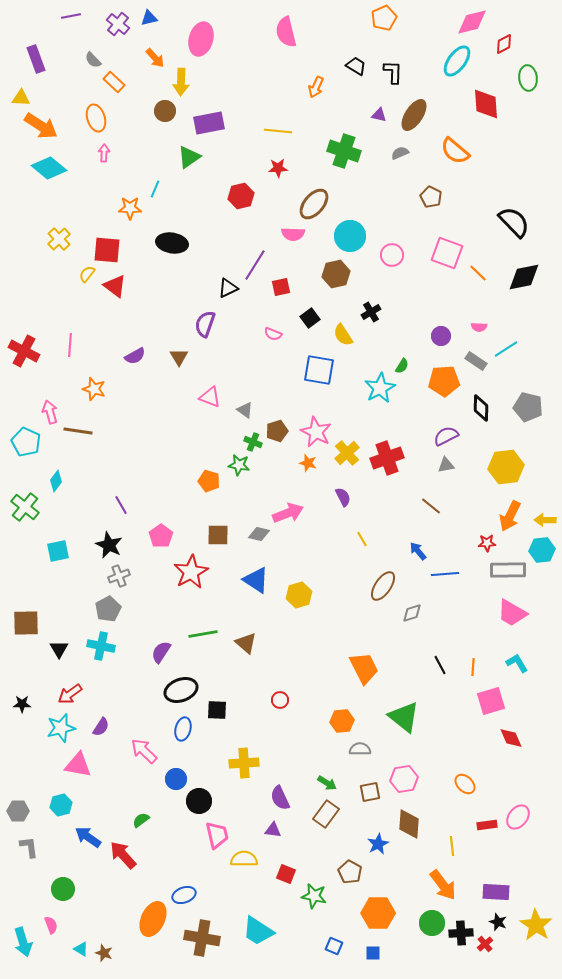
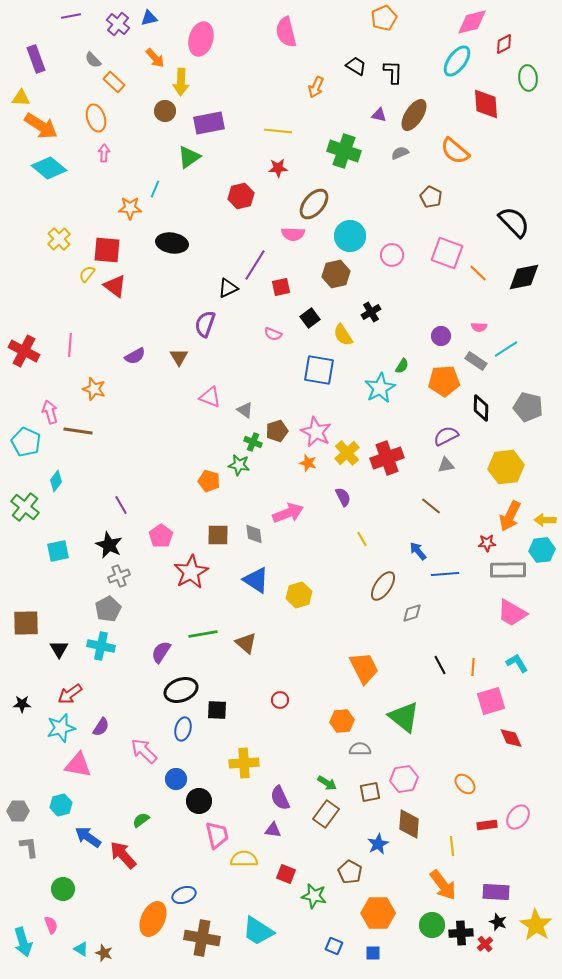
gray diamond at (259, 534): moved 5 px left; rotated 70 degrees clockwise
green circle at (432, 923): moved 2 px down
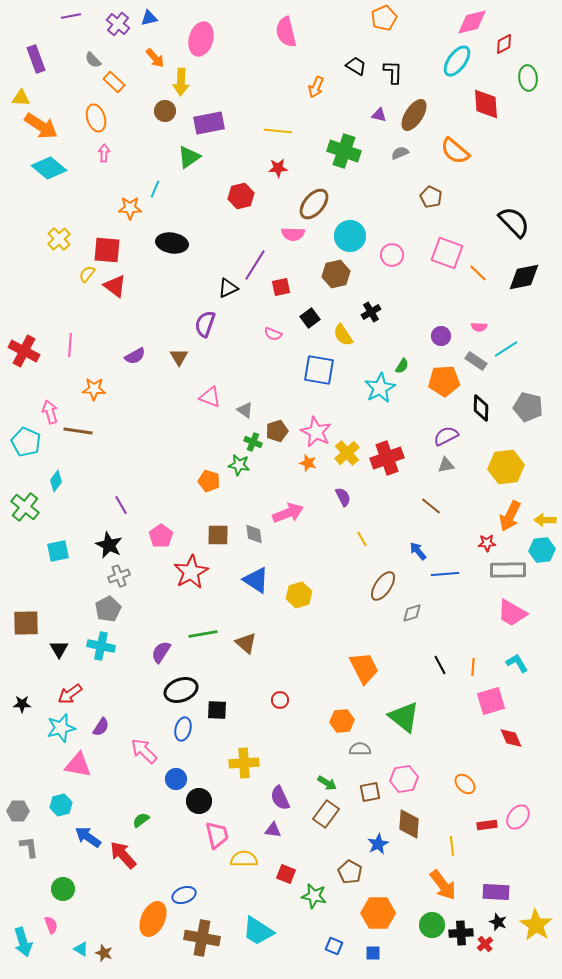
orange star at (94, 389): rotated 15 degrees counterclockwise
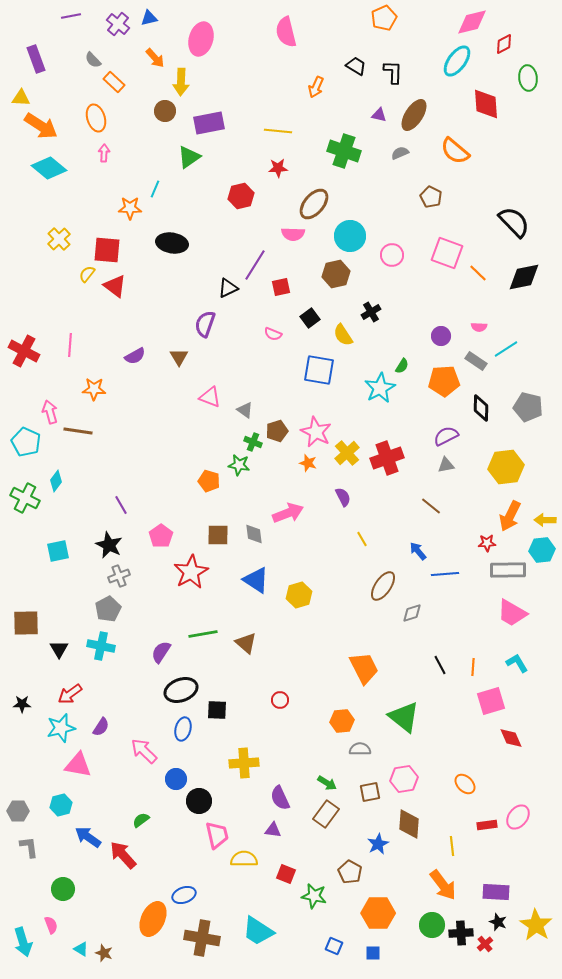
green cross at (25, 507): moved 9 px up; rotated 12 degrees counterclockwise
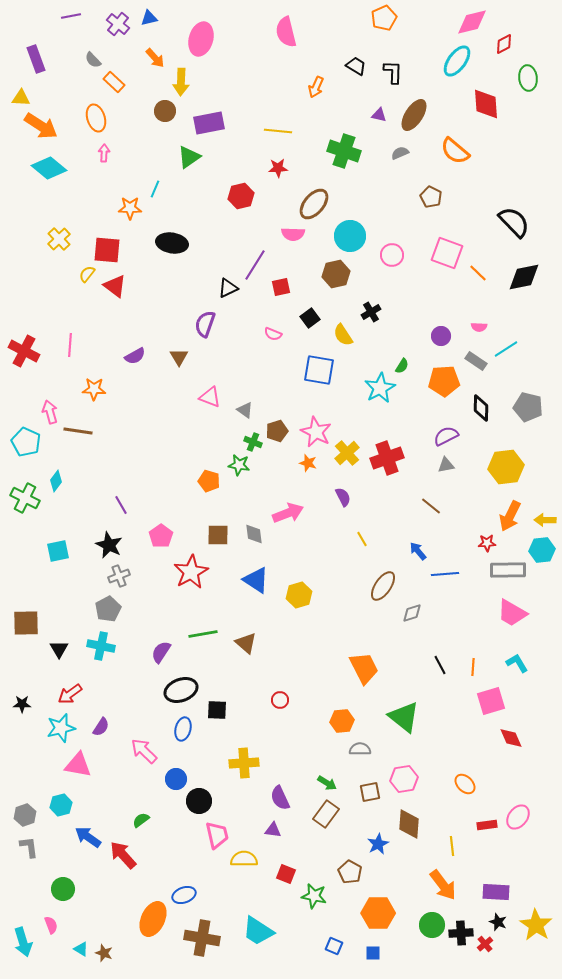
gray hexagon at (18, 811): moved 7 px right, 4 px down; rotated 20 degrees counterclockwise
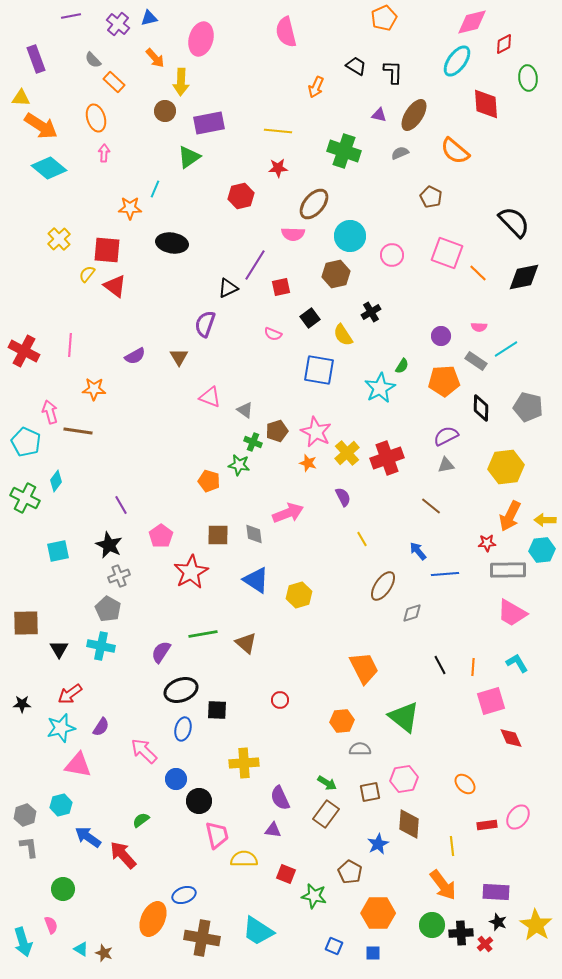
gray pentagon at (108, 609): rotated 15 degrees counterclockwise
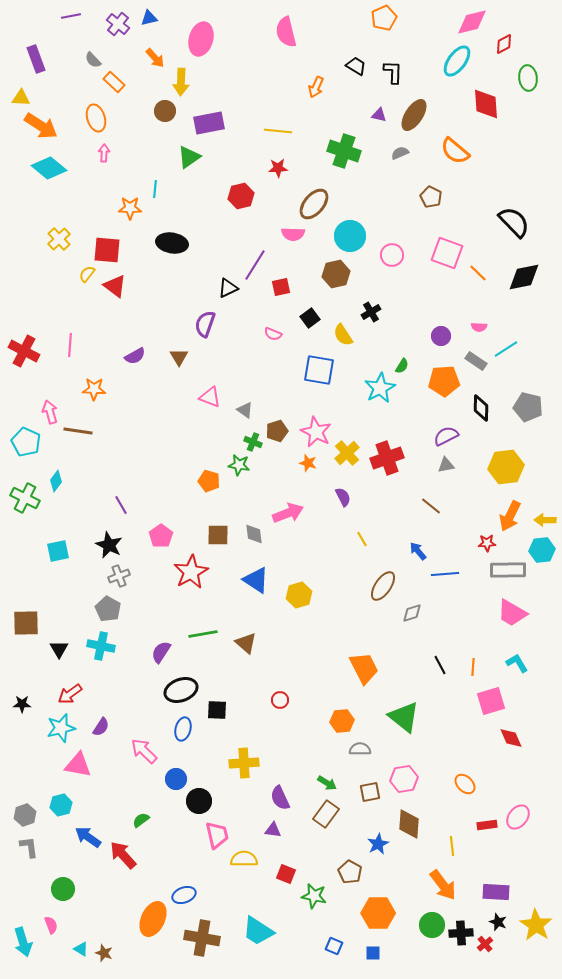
cyan line at (155, 189): rotated 18 degrees counterclockwise
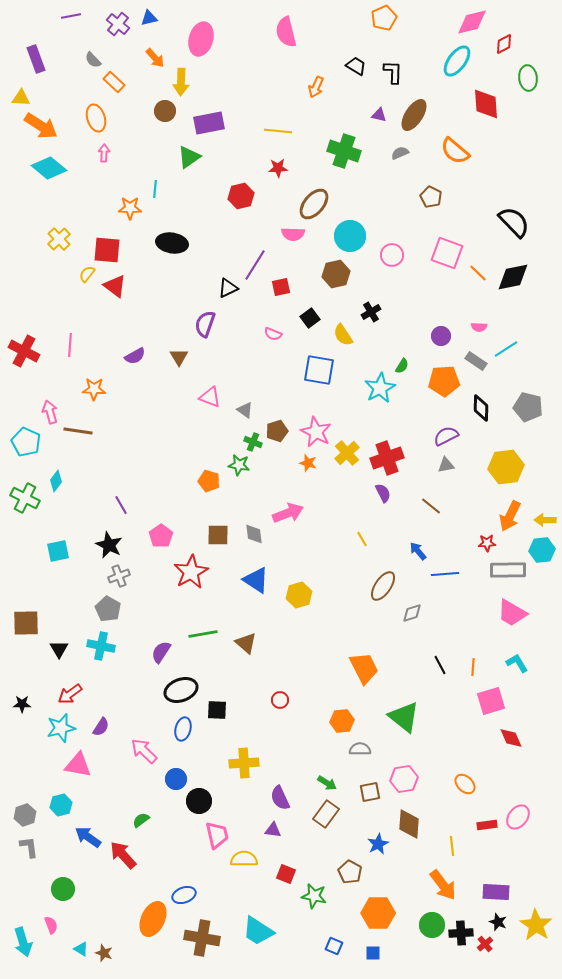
black diamond at (524, 277): moved 11 px left
purple semicircle at (343, 497): moved 40 px right, 4 px up
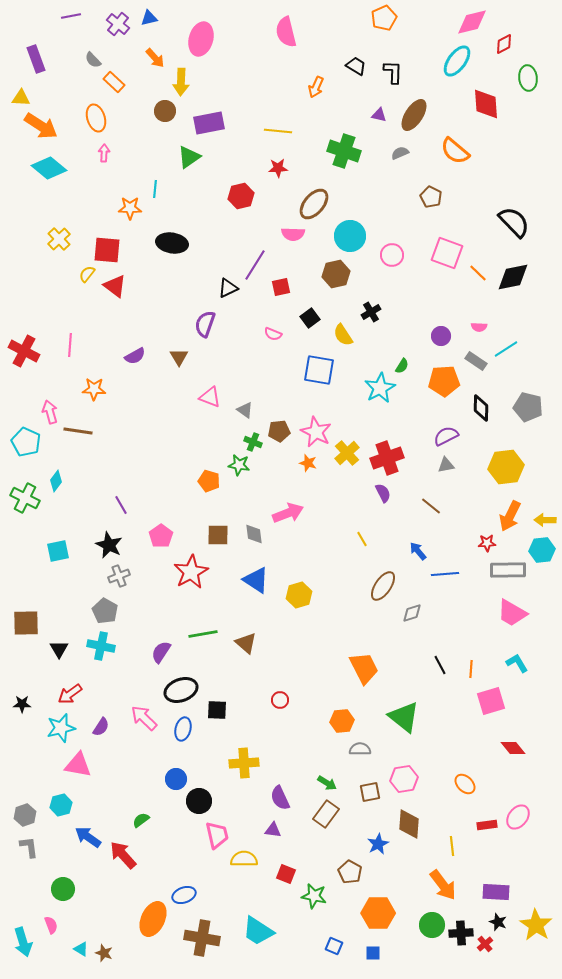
brown pentagon at (277, 431): moved 2 px right; rotated 10 degrees clockwise
gray pentagon at (108, 609): moved 3 px left, 2 px down
orange line at (473, 667): moved 2 px left, 2 px down
red diamond at (511, 738): moved 2 px right, 10 px down; rotated 15 degrees counterclockwise
pink arrow at (144, 751): moved 33 px up
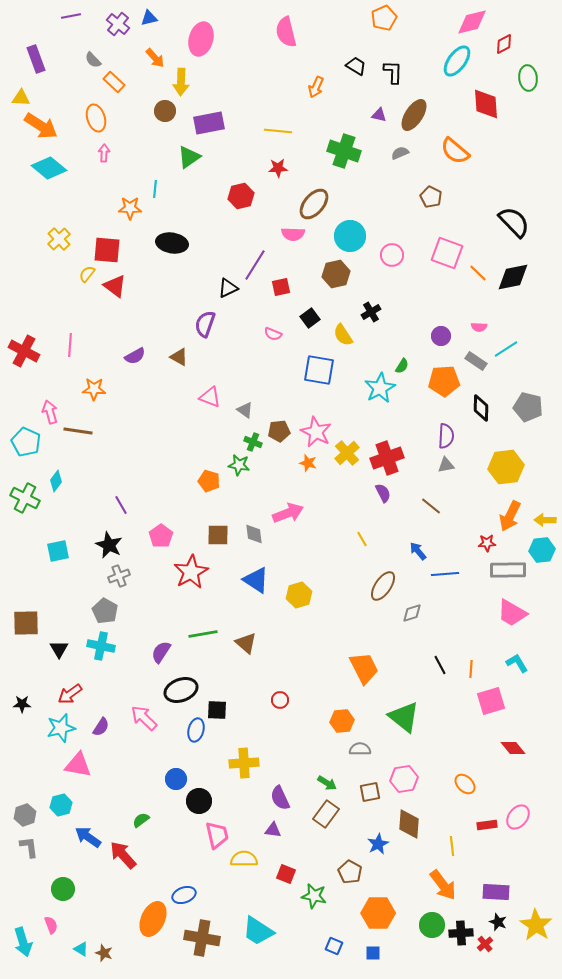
brown triangle at (179, 357): rotated 30 degrees counterclockwise
purple semicircle at (446, 436): rotated 120 degrees clockwise
blue ellipse at (183, 729): moved 13 px right, 1 px down
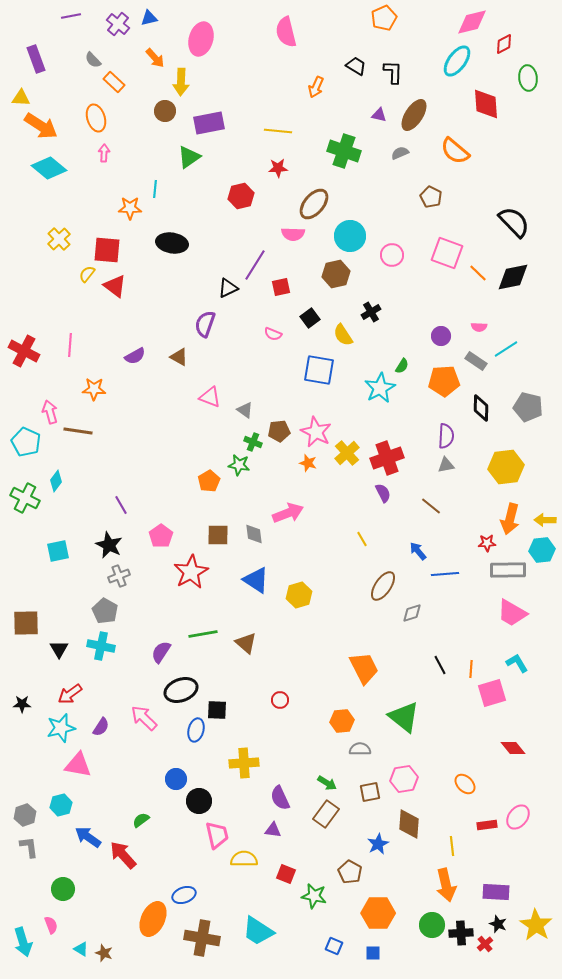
orange pentagon at (209, 481): rotated 25 degrees clockwise
orange arrow at (510, 516): moved 3 px down; rotated 12 degrees counterclockwise
pink square at (491, 701): moved 1 px right, 8 px up
orange arrow at (443, 885): moved 3 px right; rotated 24 degrees clockwise
black star at (498, 922): moved 2 px down
